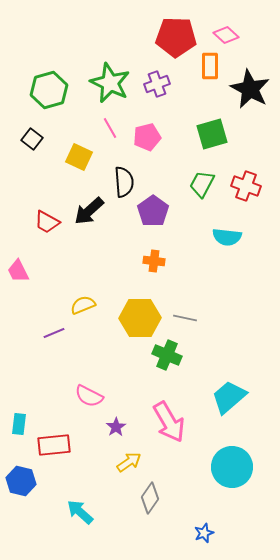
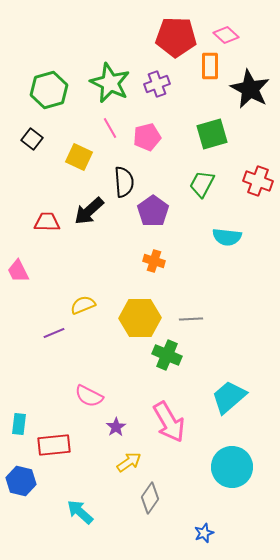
red cross: moved 12 px right, 5 px up
red trapezoid: rotated 152 degrees clockwise
orange cross: rotated 10 degrees clockwise
gray line: moved 6 px right, 1 px down; rotated 15 degrees counterclockwise
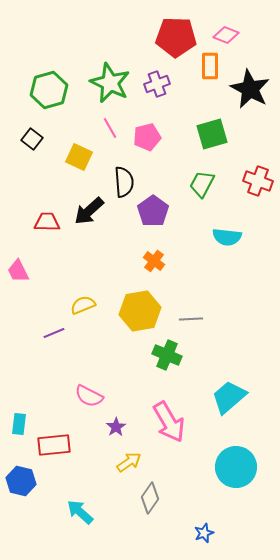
pink diamond: rotated 20 degrees counterclockwise
orange cross: rotated 20 degrees clockwise
yellow hexagon: moved 7 px up; rotated 9 degrees counterclockwise
cyan circle: moved 4 px right
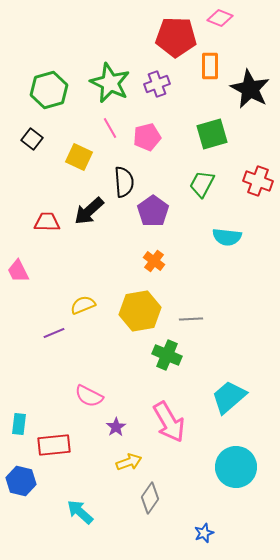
pink diamond: moved 6 px left, 17 px up
yellow arrow: rotated 15 degrees clockwise
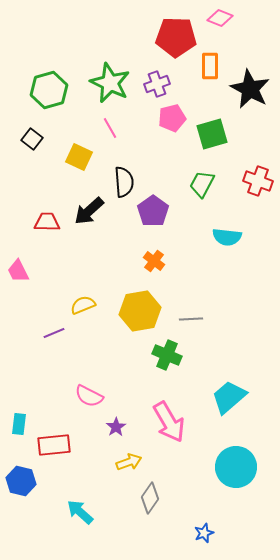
pink pentagon: moved 25 px right, 19 px up
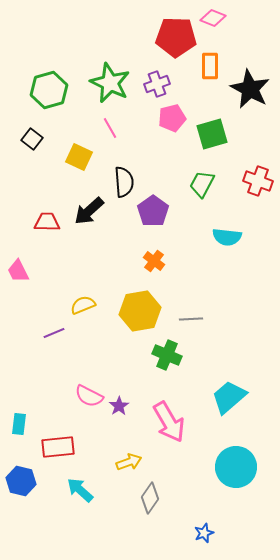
pink diamond: moved 7 px left
purple star: moved 3 px right, 21 px up
red rectangle: moved 4 px right, 2 px down
cyan arrow: moved 22 px up
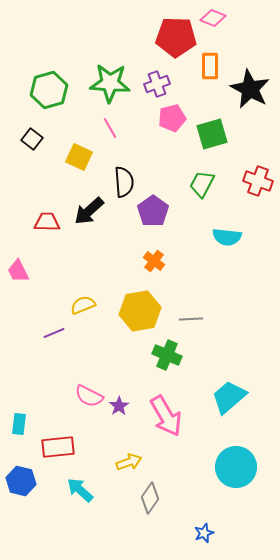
green star: rotated 21 degrees counterclockwise
pink arrow: moved 3 px left, 6 px up
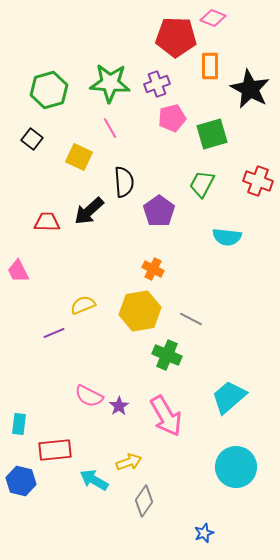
purple pentagon: moved 6 px right
orange cross: moved 1 px left, 8 px down; rotated 10 degrees counterclockwise
gray line: rotated 30 degrees clockwise
red rectangle: moved 3 px left, 3 px down
cyan arrow: moved 14 px right, 10 px up; rotated 12 degrees counterclockwise
gray diamond: moved 6 px left, 3 px down
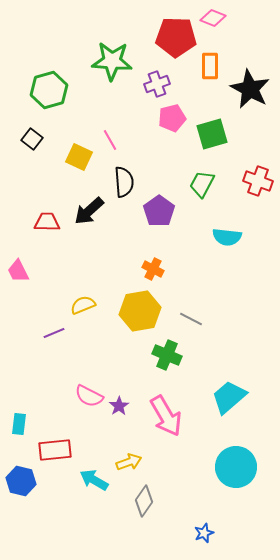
green star: moved 2 px right, 22 px up
pink line: moved 12 px down
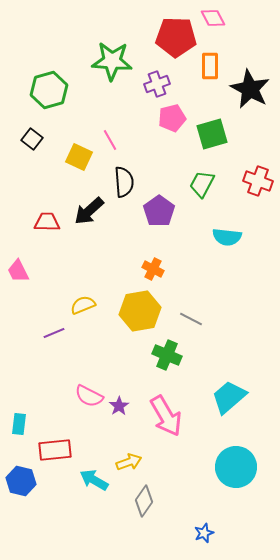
pink diamond: rotated 40 degrees clockwise
